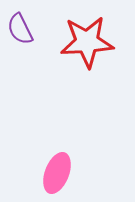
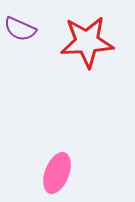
purple semicircle: rotated 40 degrees counterclockwise
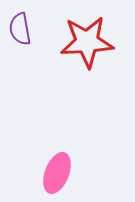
purple semicircle: rotated 56 degrees clockwise
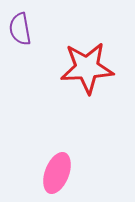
red star: moved 26 px down
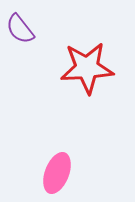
purple semicircle: rotated 28 degrees counterclockwise
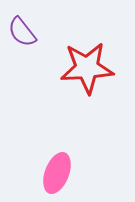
purple semicircle: moved 2 px right, 3 px down
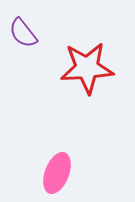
purple semicircle: moved 1 px right, 1 px down
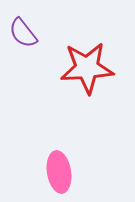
pink ellipse: moved 2 px right, 1 px up; rotated 30 degrees counterclockwise
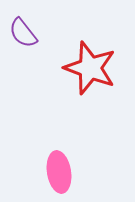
red star: moved 3 px right; rotated 24 degrees clockwise
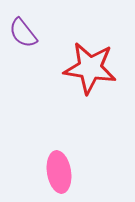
red star: rotated 12 degrees counterclockwise
